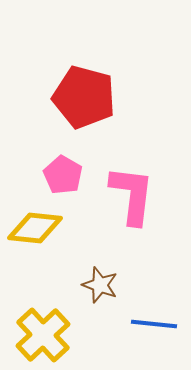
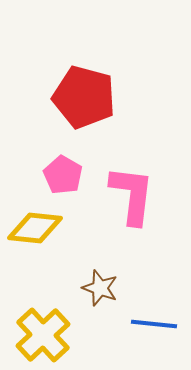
brown star: moved 3 px down
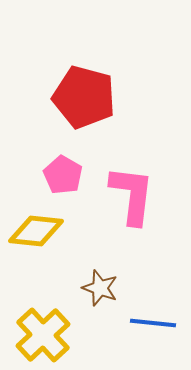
yellow diamond: moved 1 px right, 3 px down
blue line: moved 1 px left, 1 px up
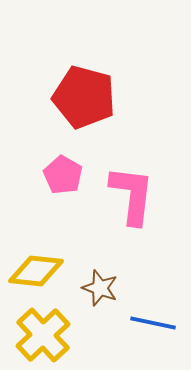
yellow diamond: moved 40 px down
blue line: rotated 6 degrees clockwise
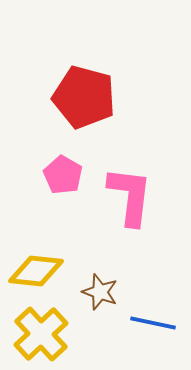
pink L-shape: moved 2 px left, 1 px down
brown star: moved 4 px down
yellow cross: moved 2 px left, 1 px up
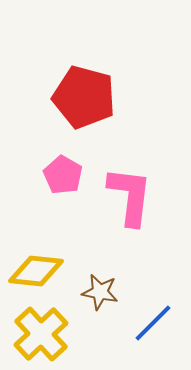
brown star: rotated 9 degrees counterclockwise
blue line: rotated 57 degrees counterclockwise
